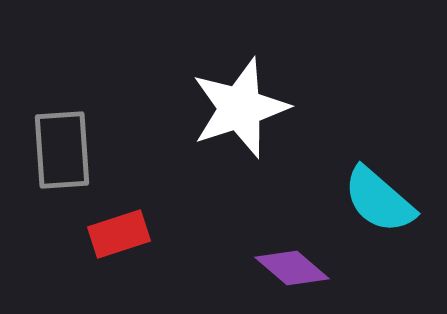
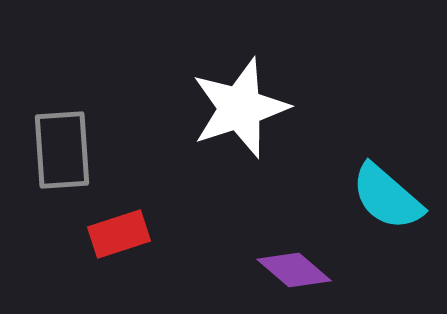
cyan semicircle: moved 8 px right, 3 px up
purple diamond: moved 2 px right, 2 px down
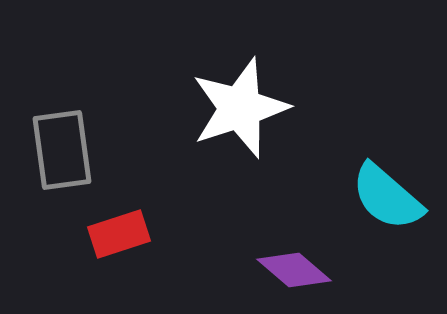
gray rectangle: rotated 4 degrees counterclockwise
